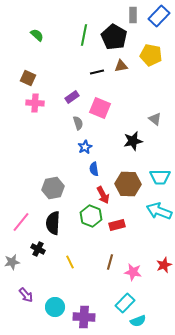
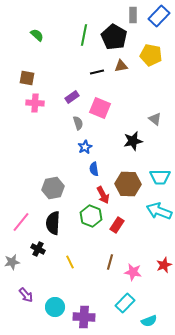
brown square: moved 1 px left; rotated 14 degrees counterclockwise
red rectangle: rotated 42 degrees counterclockwise
cyan semicircle: moved 11 px right
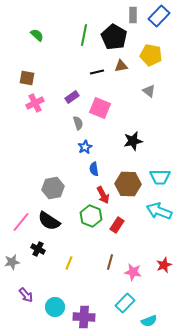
pink cross: rotated 30 degrees counterclockwise
gray triangle: moved 6 px left, 28 px up
black semicircle: moved 4 px left, 2 px up; rotated 60 degrees counterclockwise
yellow line: moved 1 px left, 1 px down; rotated 48 degrees clockwise
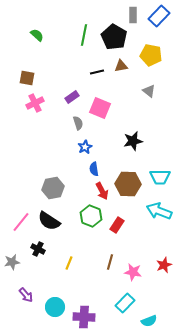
red arrow: moved 1 px left, 4 px up
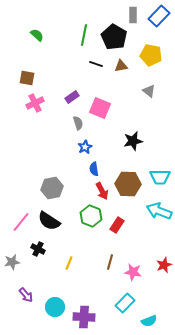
black line: moved 1 px left, 8 px up; rotated 32 degrees clockwise
gray hexagon: moved 1 px left
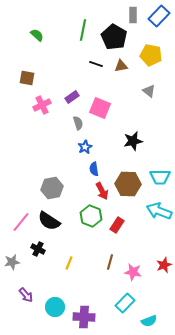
green line: moved 1 px left, 5 px up
pink cross: moved 7 px right, 2 px down
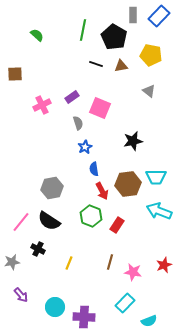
brown square: moved 12 px left, 4 px up; rotated 14 degrees counterclockwise
cyan trapezoid: moved 4 px left
brown hexagon: rotated 10 degrees counterclockwise
purple arrow: moved 5 px left
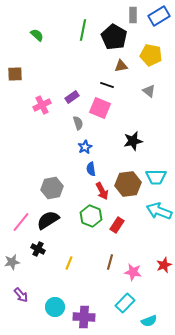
blue rectangle: rotated 15 degrees clockwise
black line: moved 11 px right, 21 px down
blue semicircle: moved 3 px left
black semicircle: moved 1 px left, 1 px up; rotated 115 degrees clockwise
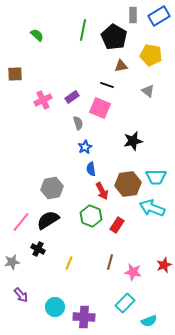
gray triangle: moved 1 px left
pink cross: moved 1 px right, 5 px up
cyan arrow: moved 7 px left, 3 px up
